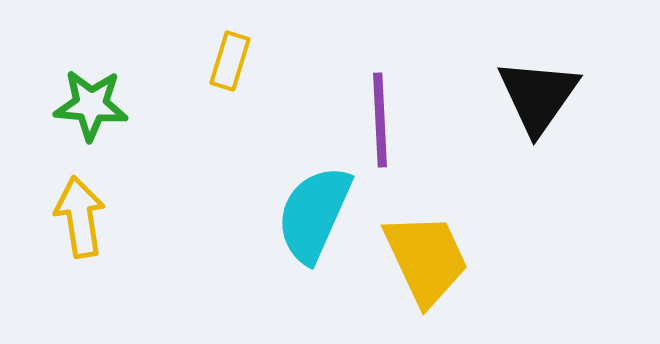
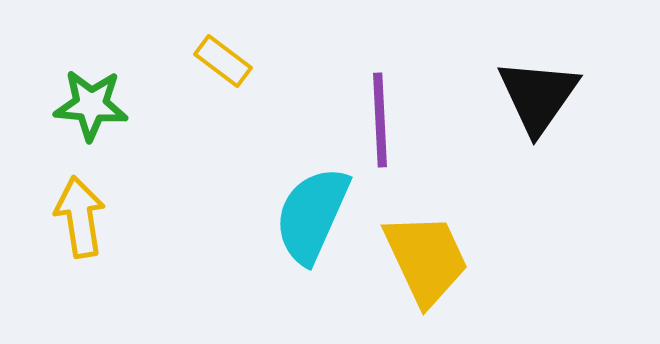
yellow rectangle: moved 7 px left; rotated 70 degrees counterclockwise
cyan semicircle: moved 2 px left, 1 px down
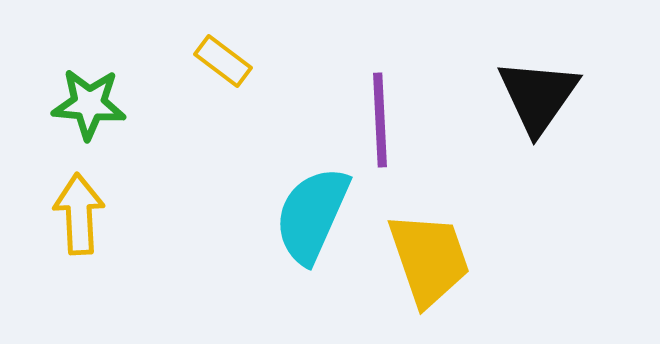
green star: moved 2 px left, 1 px up
yellow arrow: moved 1 px left, 3 px up; rotated 6 degrees clockwise
yellow trapezoid: moved 3 px right; rotated 6 degrees clockwise
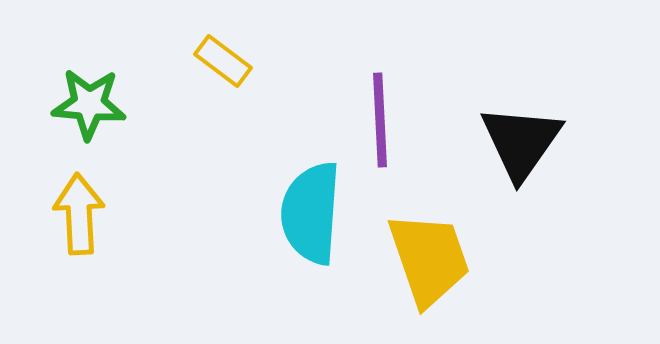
black triangle: moved 17 px left, 46 px down
cyan semicircle: moved 1 px left, 2 px up; rotated 20 degrees counterclockwise
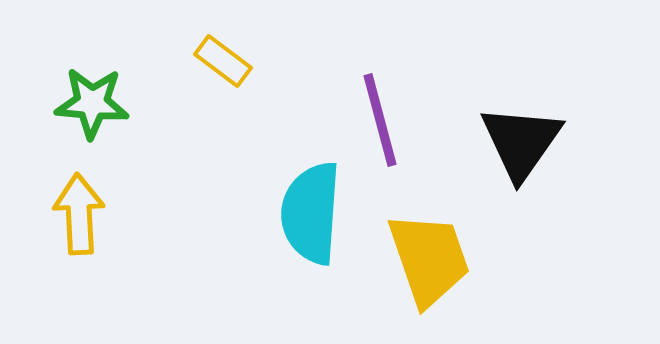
green star: moved 3 px right, 1 px up
purple line: rotated 12 degrees counterclockwise
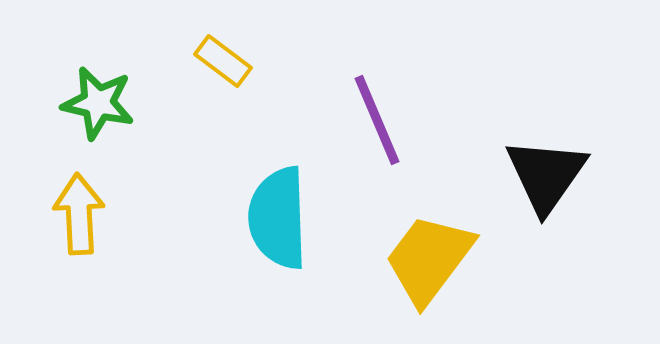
green star: moved 6 px right; rotated 8 degrees clockwise
purple line: moved 3 px left; rotated 8 degrees counterclockwise
black triangle: moved 25 px right, 33 px down
cyan semicircle: moved 33 px left, 5 px down; rotated 6 degrees counterclockwise
yellow trapezoid: rotated 124 degrees counterclockwise
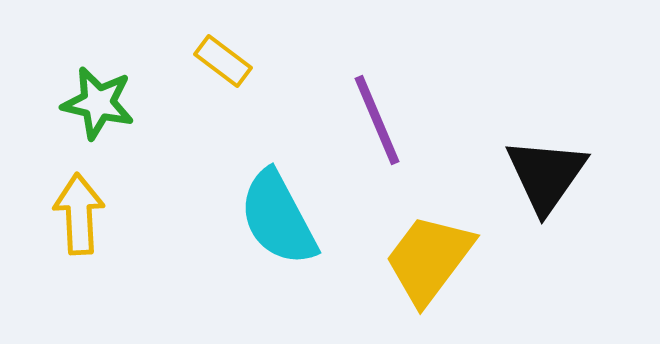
cyan semicircle: rotated 26 degrees counterclockwise
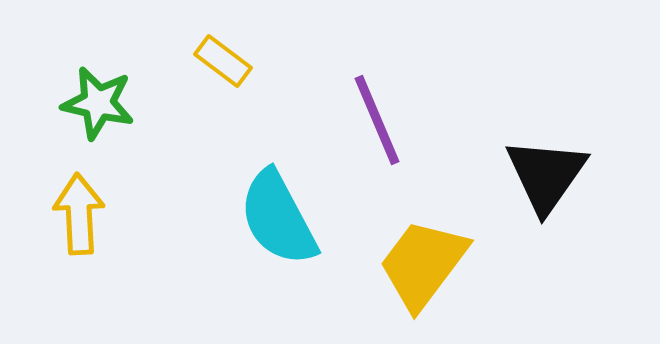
yellow trapezoid: moved 6 px left, 5 px down
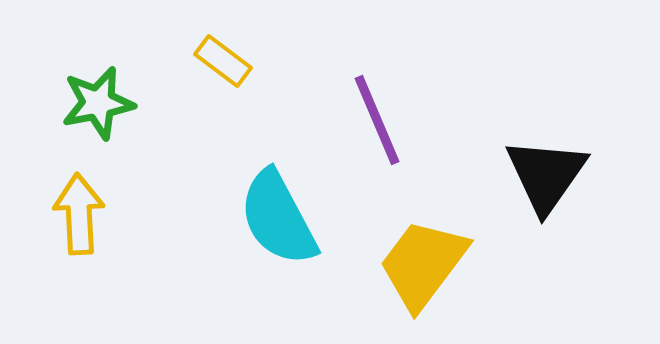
green star: rotated 24 degrees counterclockwise
